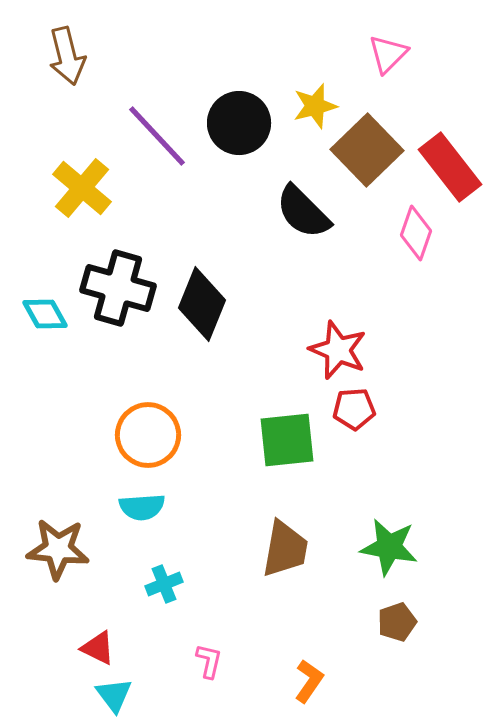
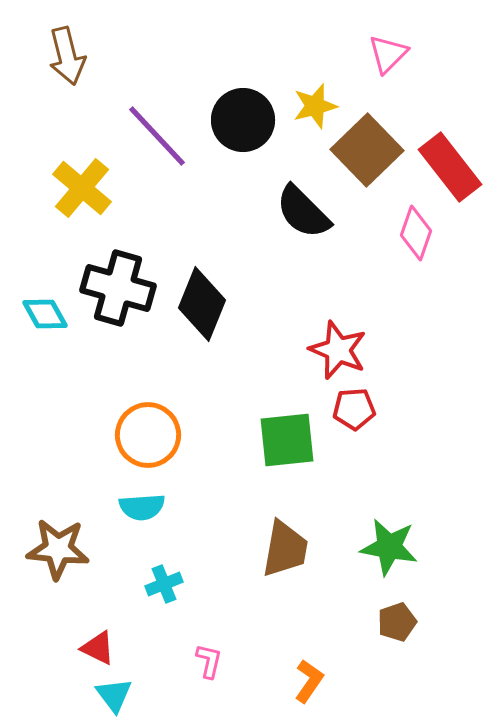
black circle: moved 4 px right, 3 px up
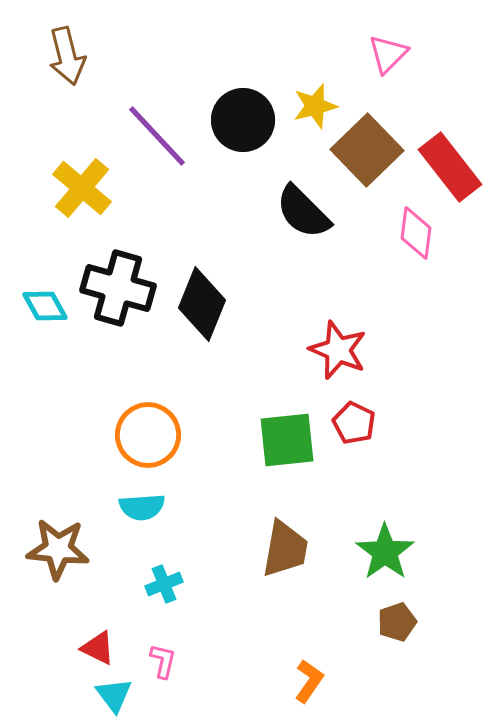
pink diamond: rotated 12 degrees counterclockwise
cyan diamond: moved 8 px up
red pentagon: moved 14 px down; rotated 30 degrees clockwise
green star: moved 4 px left, 5 px down; rotated 26 degrees clockwise
pink L-shape: moved 46 px left
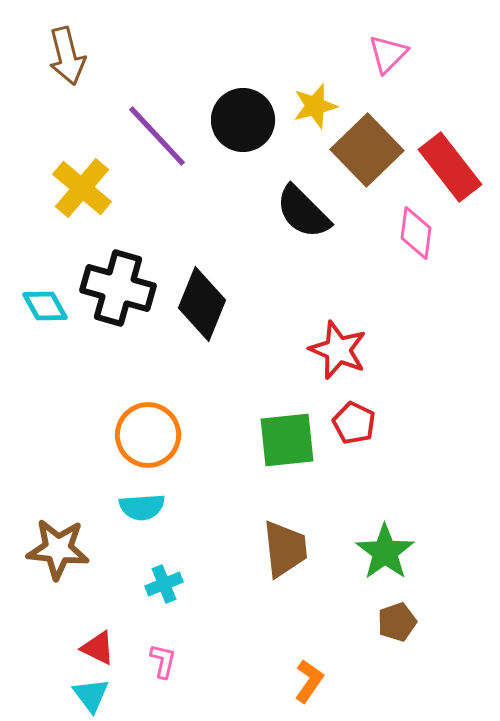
brown trapezoid: rotated 16 degrees counterclockwise
cyan triangle: moved 23 px left
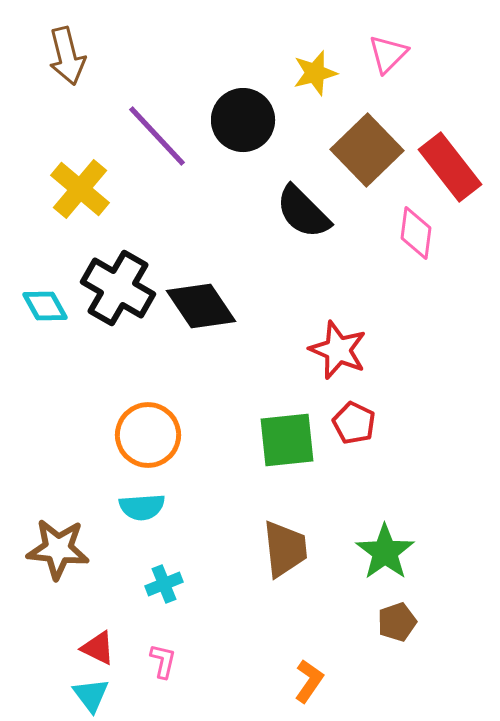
yellow star: moved 33 px up
yellow cross: moved 2 px left, 1 px down
black cross: rotated 14 degrees clockwise
black diamond: moved 1 px left, 2 px down; rotated 56 degrees counterclockwise
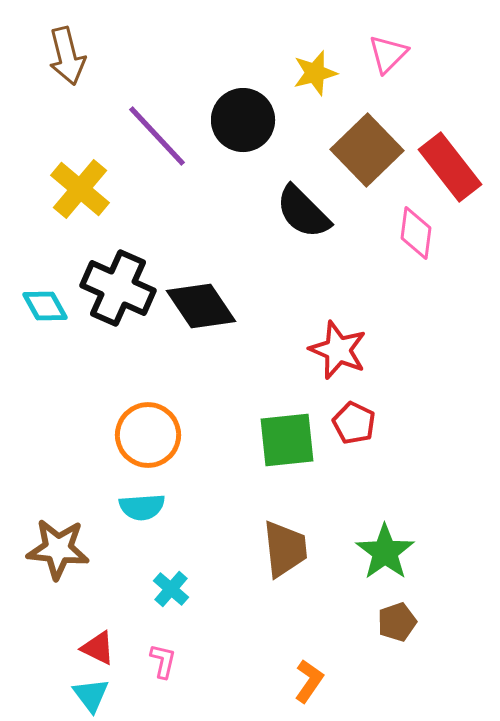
black cross: rotated 6 degrees counterclockwise
cyan cross: moved 7 px right, 5 px down; rotated 27 degrees counterclockwise
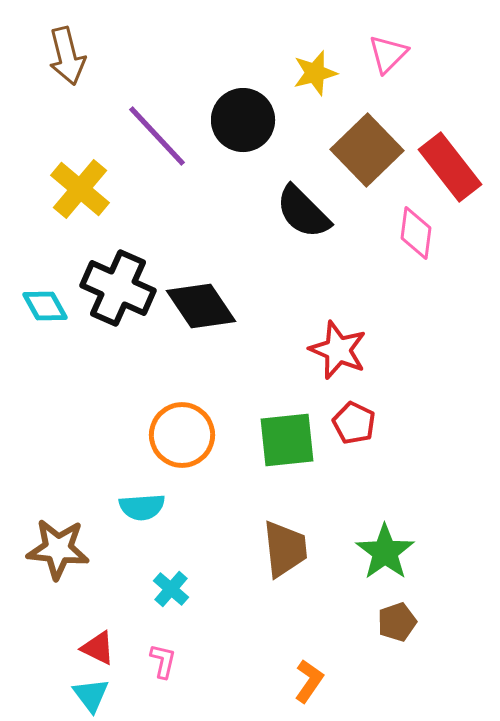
orange circle: moved 34 px right
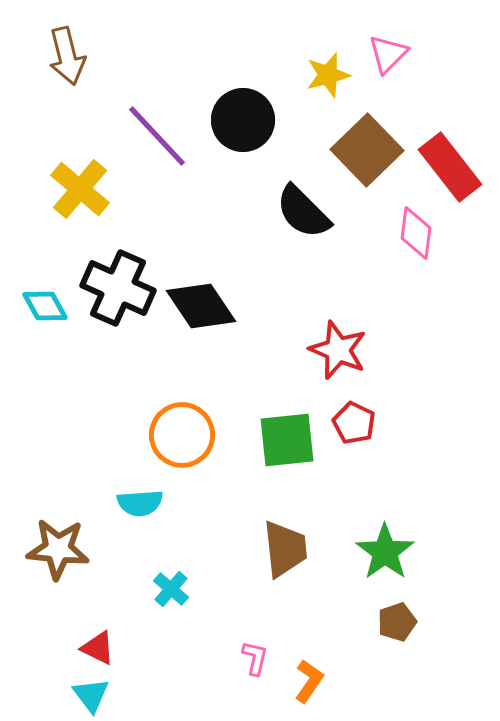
yellow star: moved 13 px right, 2 px down
cyan semicircle: moved 2 px left, 4 px up
pink L-shape: moved 92 px right, 3 px up
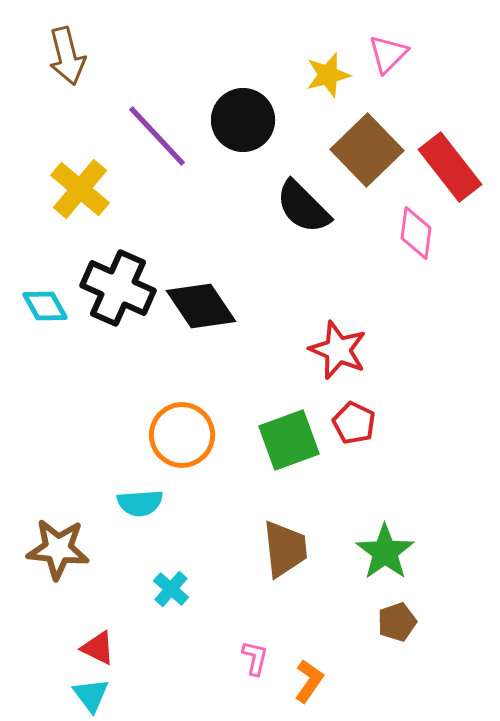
black semicircle: moved 5 px up
green square: moved 2 px right; rotated 14 degrees counterclockwise
